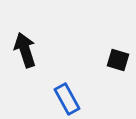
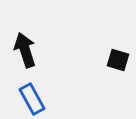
blue rectangle: moved 35 px left
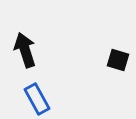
blue rectangle: moved 5 px right
